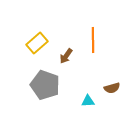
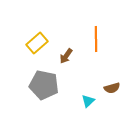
orange line: moved 3 px right, 1 px up
gray pentagon: moved 1 px left; rotated 8 degrees counterclockwise
cyan triangle: rotated 40 degrees counterclockwise
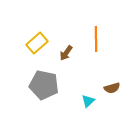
brown arrow: moved 3 px up
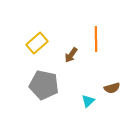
brown arrow: moved 5 px right, 2 px down
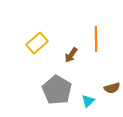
gray pentagon: moved 13 px right, 5 px down; rotated 20 degrees clockwise
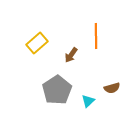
orange line: moved 3 px up
gray pentagon: rotated 8 degrees clockwise
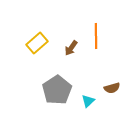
brown arrow: moved 7 px up
